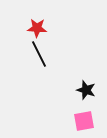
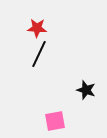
black line: rotated 52 degrees clockwise
pink square: moved 29 px left
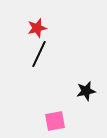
red star: rotated 18 degrees counterclockwise
black star: moved 1 px down; rotated 30 degrees counterclockwise
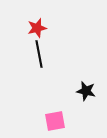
black line: rotated 36 degrees counterclockwise
black star: rotated 24 degrees clockwise
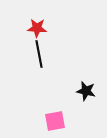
red star: rotated 18 degrees clockwise
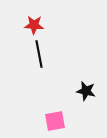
red star: moved 3 px left, 3 px up
